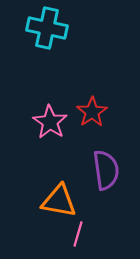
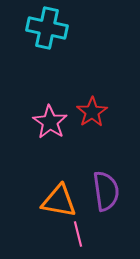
purple semicircle: moved 21 px down
pink line: rotated 30 degrees counterclockwise
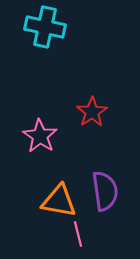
cyan cross: moved 2 px left, 1 px up
pink star: moved 10 px left, 14 px down
purple semicircle: moved 1 px left
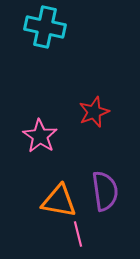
red star: moved 2 px right; rotated 12 degrees clockwise
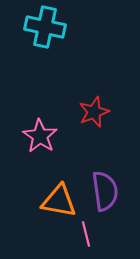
pink line: moved 8 px right
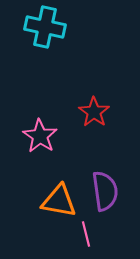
red star: rotated 16 degrees counterclockwise
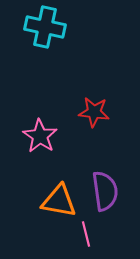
red star: rotated 28 degrees counterclockwise
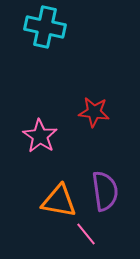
pink line: rotated 25 degrees counterclockwise
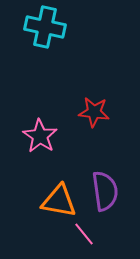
pink line: moved 2 px left
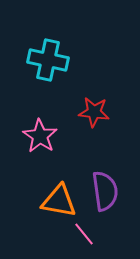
cyan cross: moved 3 px right, 33 px down
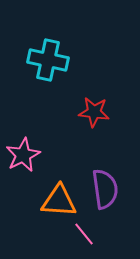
pink star: moved 17 px left, 19 px down; rotated 12 degrees clockwise
purple semicircle: moved 2 px up
orange triangle: rotated 6 degrees counterclockwise
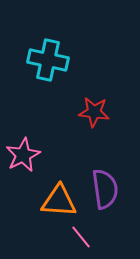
pink line: moved 3 px left, 3 px down
